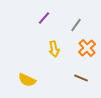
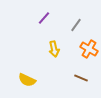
orange cross: moved 2 px right, 1 px down; rotated 18 degrees counterclockwise
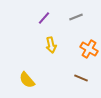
gray line: moved 8 px up; rotated 32 degrees clockwise
yellow arrow: moved 3 px left, 4 px up
yellow semicircle: rotated 24 degrees clockwise
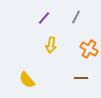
gray line: rotated 40 degrees counterclockwise
yellow arrow: rotated 21 degrees clockwise
brown line: rotated 24 degrees counterclockwise
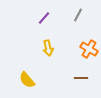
gray line: moved 2 px right, 2 px up
yellow arrow: moved 3 px left, 3 px down; rotated 21 degrees counterclockwise
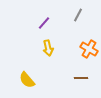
purple line: moved 5 px down
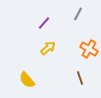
gray line: moved 1 px up
yellow arrow: rotated 119 degrees counterclockwise
brown line: moved 1 px left; rotated 72 degrees clockwise
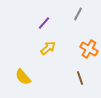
yellow semicircle: moved 4 px left, 3 px up
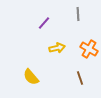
gray line: rotated 32 degrees counterclockwise
yellow arrow: moved 9 px right; rotated 28 degrees clockwise
yellow semicircle: moved 8 px right
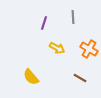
gray line: moved 5 px left, 3 px down
purple line: rotated 24 degrees counterclockwise
yellow arrow: rotated 42 degrees clockwise
brown line: rotated 40 degrees counterclockwise
